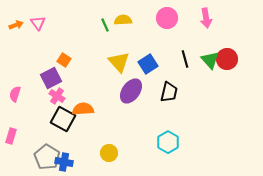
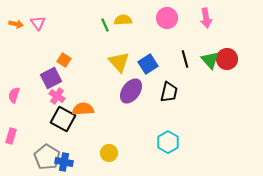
orange arrow: moved 1 px up; rotated 32 degrees clockwise
pink semicircle: moved 1 px left, 1 px down
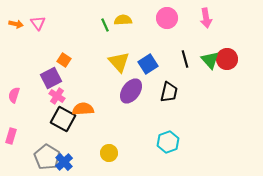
cyan hexagon: rotated 10 degrees clockwise
blue cross: rotated 36 degrees clockwise
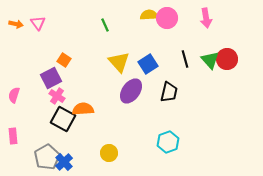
yellow semicircle: moved 26 px right, 5 px up
pink rectangle: moved 2 px right; rotated 21 degrees counterclockwise
gray pentagon: rotated 10 degrees clockwise
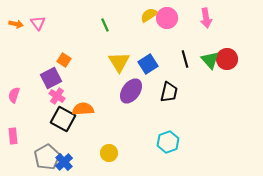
yellow semicircle: rotated 30 degrees counterclockwise
yellow triangle: rotated 10 degrees clockwise
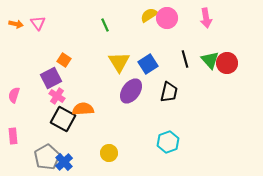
red circle: moved 4 px down
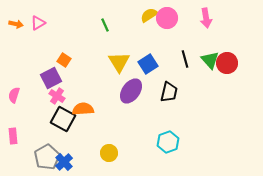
pink triangle: rotated 35 degrees clockwise
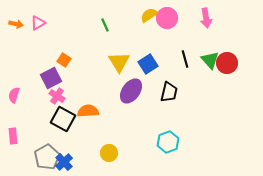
orange semicircle: moved 5 px right, 2 px down
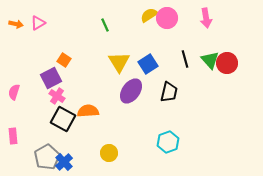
pink semicircle: moved 3 px up
